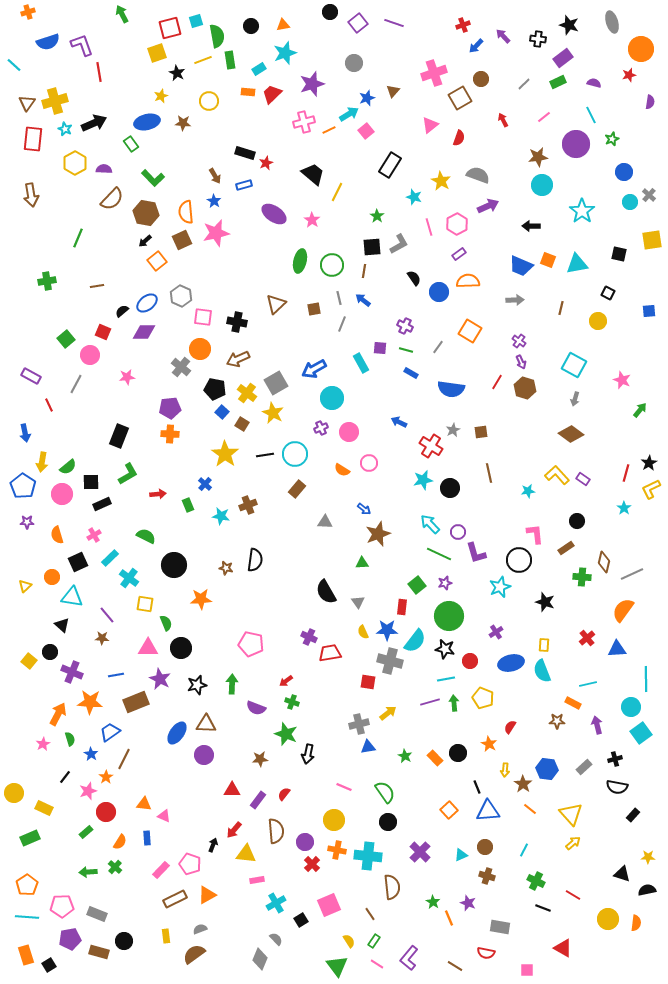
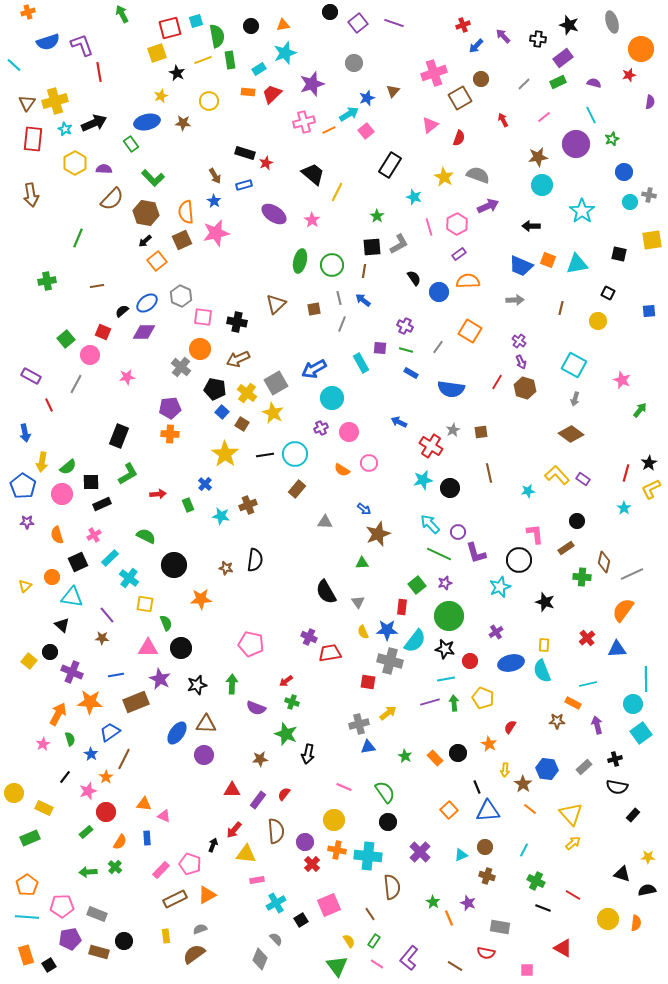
yellow star at (441, 181): moved 3 px right, 4 px up
gray cross at (649, 195): rotated 32 degrees counterclockwise
cyan circle at (631, 707): moved 2 px right, 3 px up
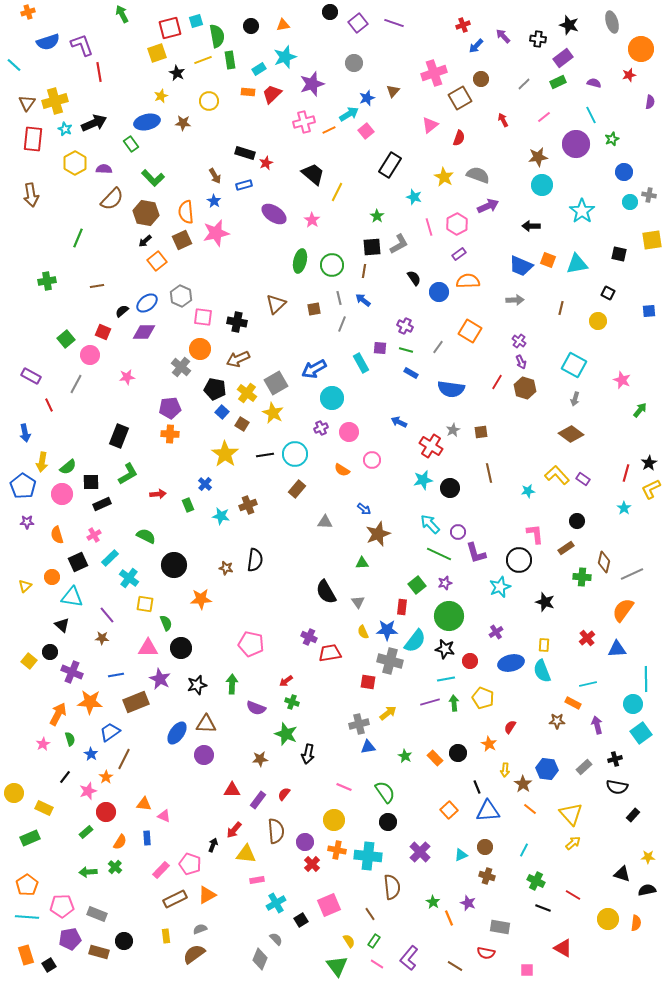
cyan star at (285, 53): moved 4 px down
pink circle at (369, 463): moved 3 px right, 3 px up
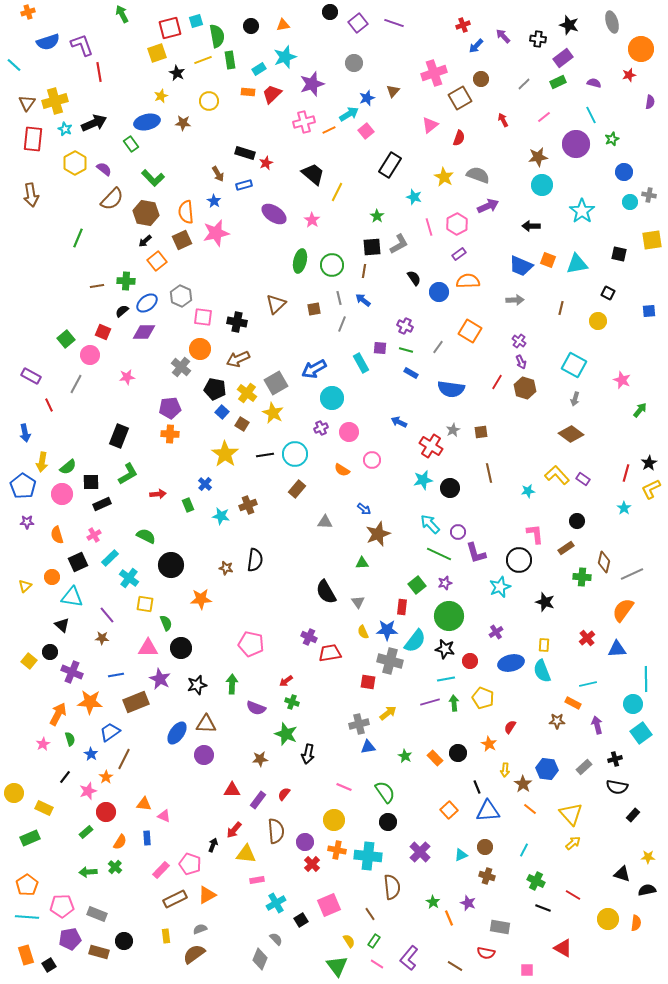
purple semicircle at (104, 169): rotated 35 degrees clockwise
brown arrow at (215, 176): moved 3 px right, 2 px up
green cross at (47, 281): moved 79 px right; rotated 12 degrees clockwise
black circle at (174, 565): moved 3 px left
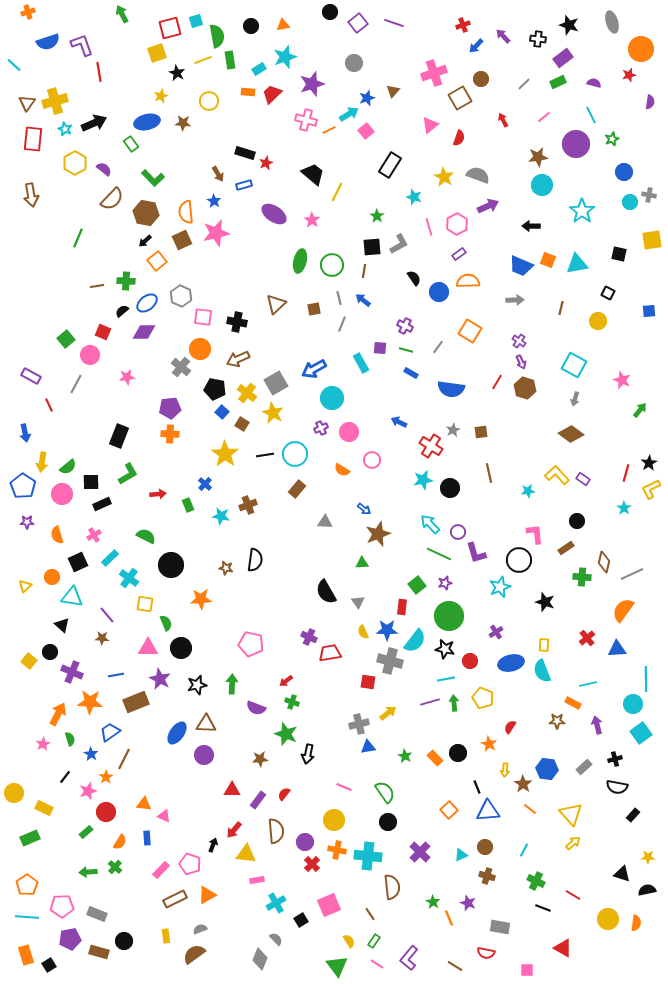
pink cross at (304, 122): moved 2 px right, 2 px up; rotated 30 degrees clockwise
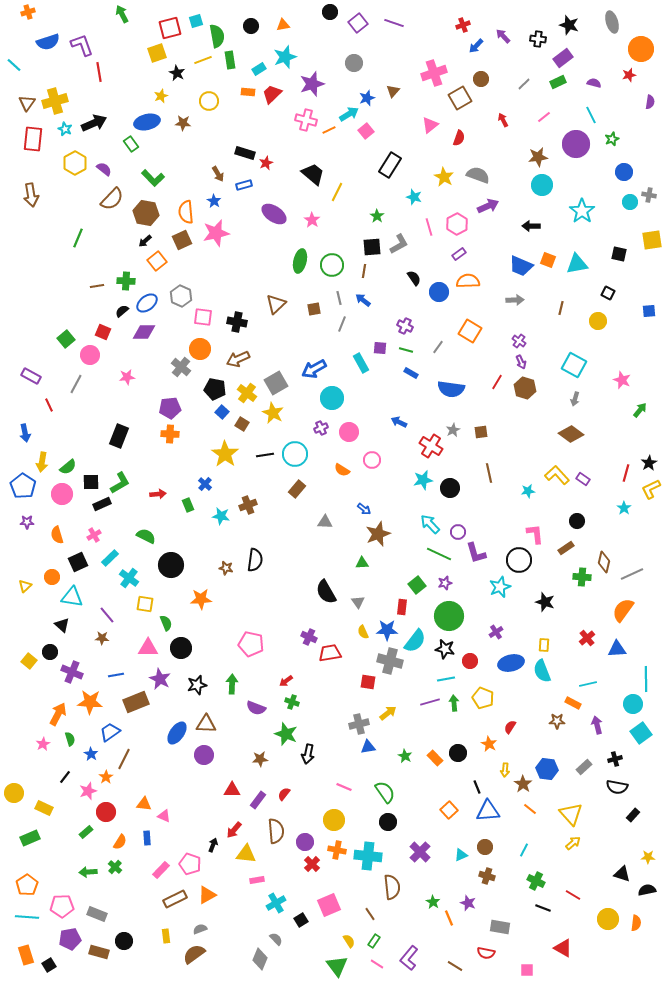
green L-shape at (128, 474): moved 8 px left, 9 px down
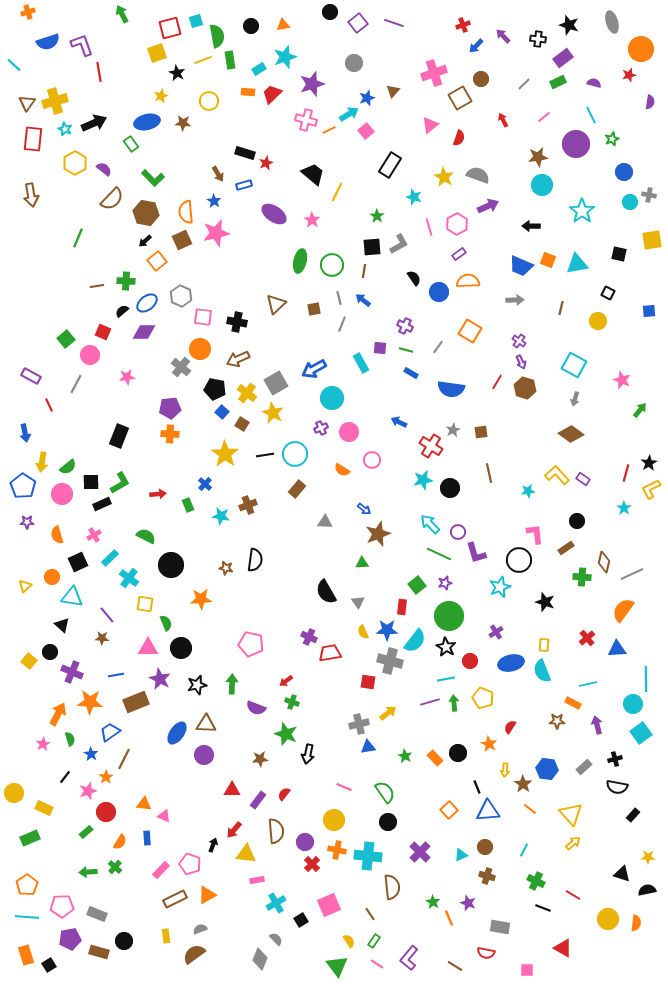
black star at (445, 649): moved 1 px right, 2 px up; rotated 18 degrees clockwise
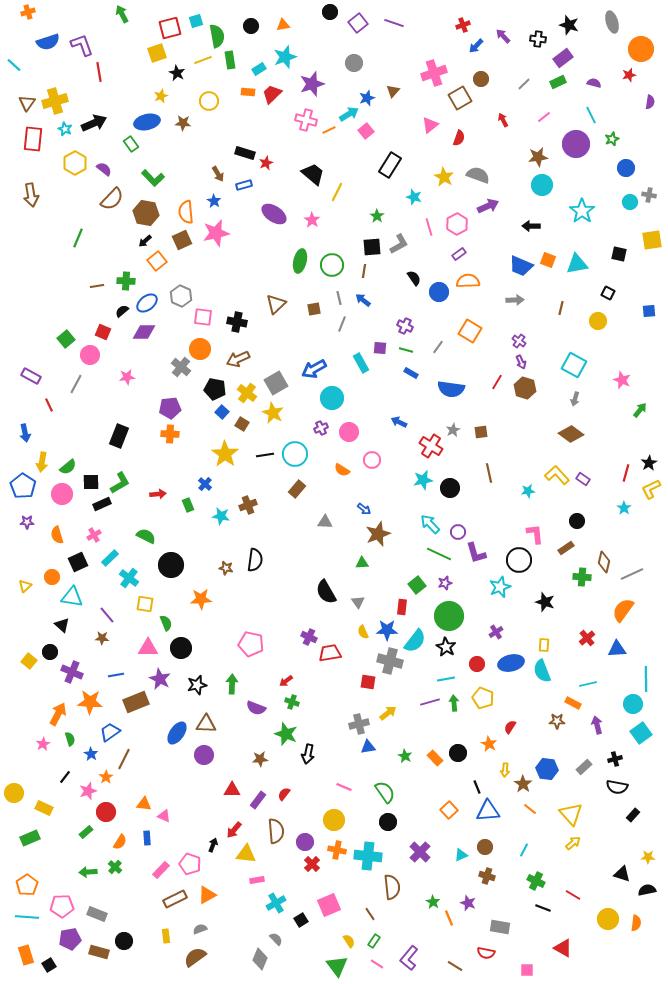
blue circle at (624, 172): moved 2 px right, 4 px up
red circle at (470, 661): moved 7 px right, 3 px down
brown semicircle at (194, 954): moved 1 px right, 3 px down
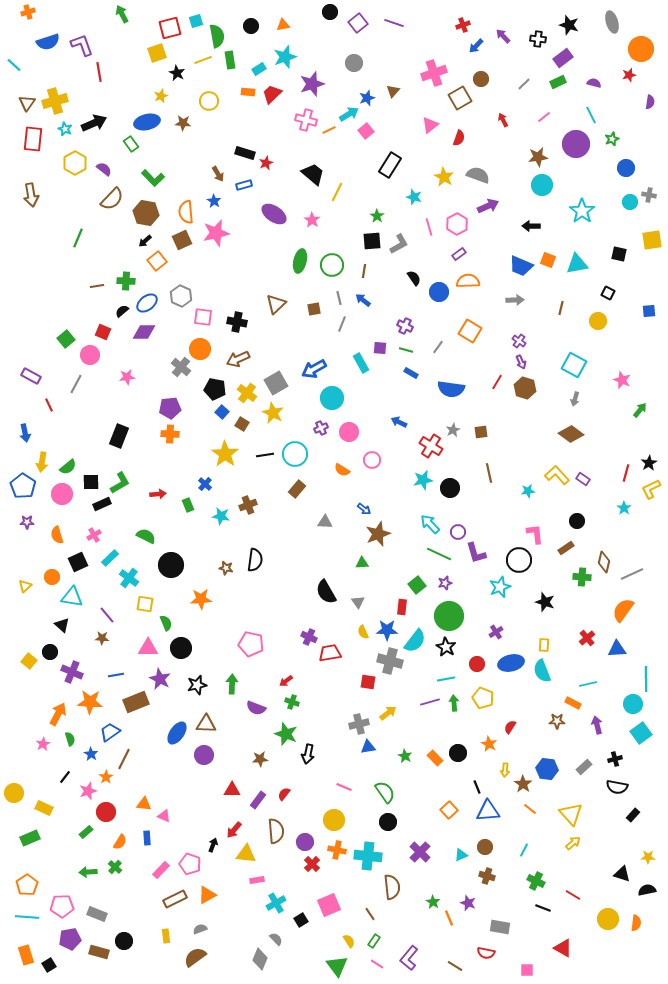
black square at (372, 247): moved 6 px up
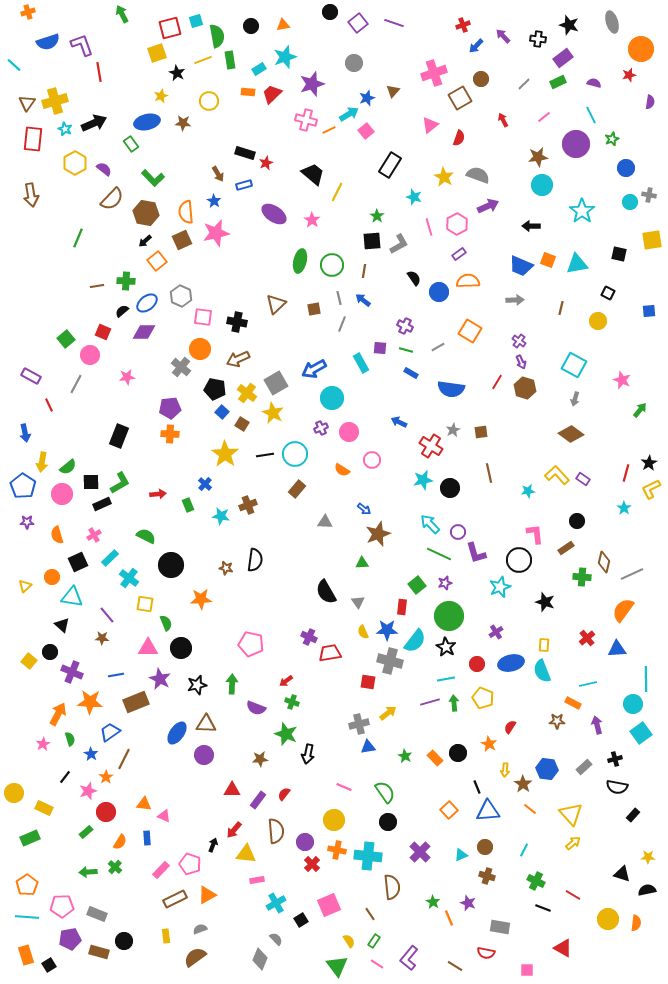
gray line at (438, 347): rotated 24 degrees clockwise
